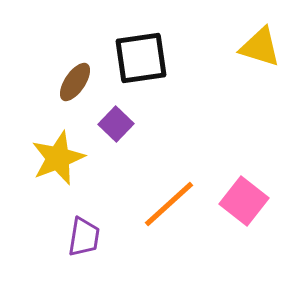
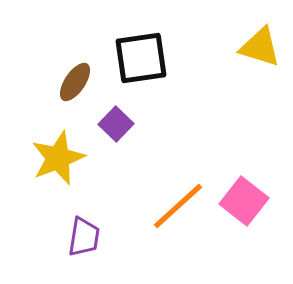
orange line: moved 9 px right, 2 px down
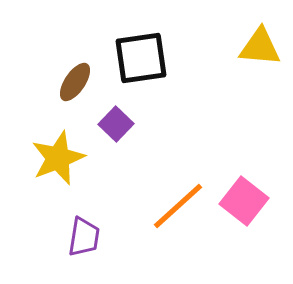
yellow triangle: rotated 12 degrees counterclockwise
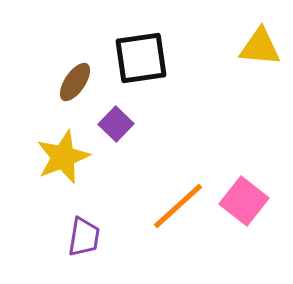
yellow star: moved 5 px right, 1 px up
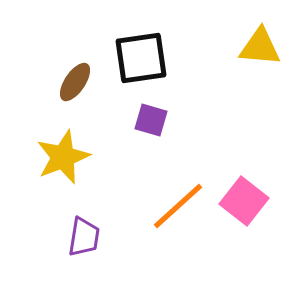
purple square: moved 35 px right, 4 px up; rotated 28 degrees counterclockwise
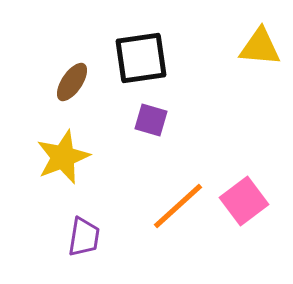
brown ellipse: moved 3 px left
pink square: rotated 15 degrees clockwise
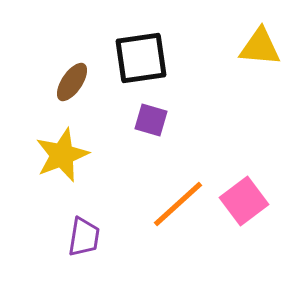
yellow star: moved 1 px left, 2 px up
orange line: moved 2 px up
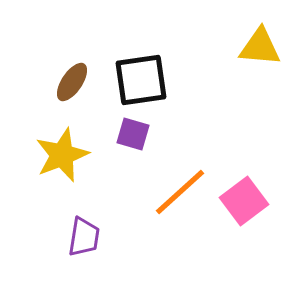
black square: moved 22 px down
purple square: moved 18 px left, 14 px down
orange line: moved 2 px right, 12 px up
